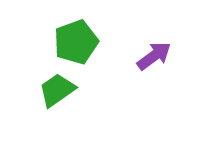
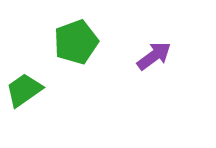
green trapezoid: moved 33 px left
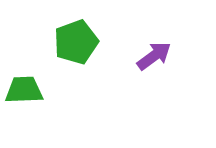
green trapezoid: rotated 33 degrees clockwise
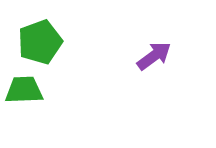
green pentagon: moved 36 px left
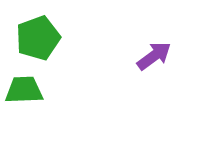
green pentagon: moved 2 px left, 4 px up
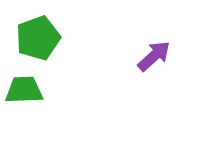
purple arrow: rotated 6 degrees counterclockwise
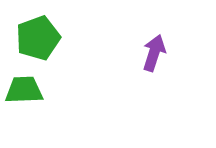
purple arrow: moved 3 px up; rotated 30 degrees counterclockwise
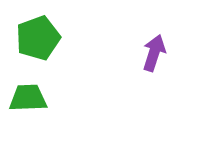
green trapezoid: moved 4 px right, 8 px down
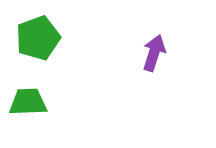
green trapezoid: moved 4 px down
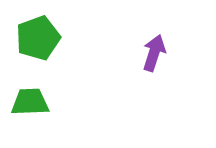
green trapezoid: moved 2 px right
